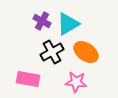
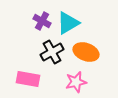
cyan triangle: moved 1 px up
orange ellipse: rotated 15 degrees counterclockwise
pink star: rotated 20 degrees counterclockwise
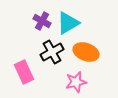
pink rectangle: moved 4 px left, 7 px up; rotated 55 degrees clockwise
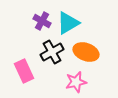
pink rectangle: moved 1 px up
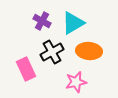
cyan triangle: moved 5 px right
orange ellipse: moved 3 px right, 1 px up; rotated 15 degrees counterclockwise
pink rectangle: moved 2 px right, 2 px up
